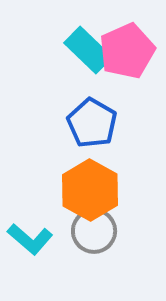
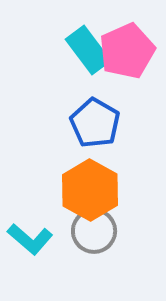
cyan rectangle: rotated 9 degrees clockwise
blue pentagon: moved 3 px right
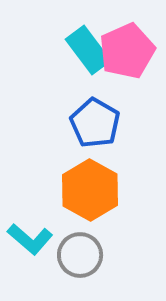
gray circle: moved 14 px left, 24 px down
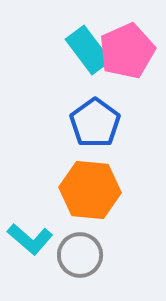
blue pentagon: rotated 6 degrees clockwise
orange hexagon: rotated 24 degrees counterclockwise
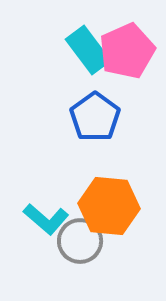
blue pentagon: moved 6 px up
orange hexagon: moved 19 px right, 16 px down
cyan L-shape: moved 16 px right, 20 px up
gray circle: moved 14 px up
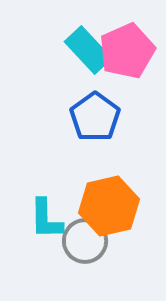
cyan rectangle: rotated 6 degrees counterclockwise
orange hexagon: rotated 18 degrees counterclockwise
cyan L-shape: rotated 48 degrees clockwise
gray circle: moved 5 px right
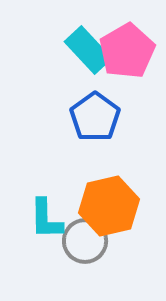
pink pentagon: rotated 6 degrees counterclockwise
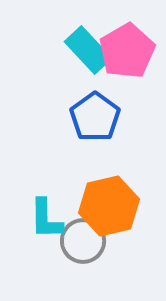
gray circle: moved 2 px left
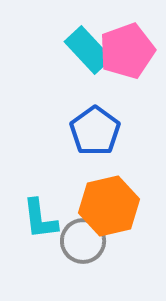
pink pentagon: rotated 10 degrees clockwise
blue pentagon: moved 14 px down
cyan L-shape: moved 6 px left; rotated 6 degrees counterclockwise
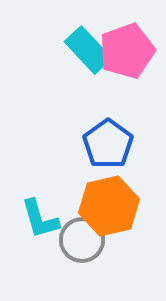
blue pentagon: moved 13 px right, 13 px down
cyan L-shape: rotated 9 degrees counterclockwise
gray circle: moved 1 px left, 1 px up
